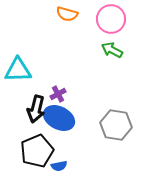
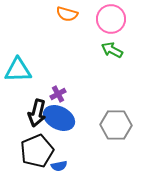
black arrow: moved 1 px right, 4 px down
gray hexagon: rotated 8 degrees counterclockwise
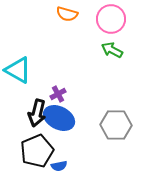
cyan triangle: rotated 32 degrees clockwise
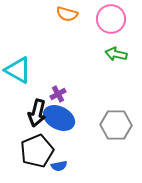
green arrow: moved 4 px right, 4 px down; rotated 15 degrees counterclockwise
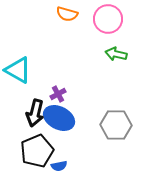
pink circle: moved 3 px left
black arrow: moved 2 px left
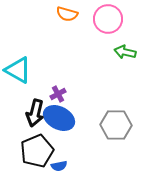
green arrow: moved 9 px right, 2 px up
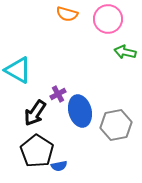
black arrow: rotated 20 degrees clockwise
blue ellipse: moved 21 px right, 7 px up; rotated 48 degrees clockwise
gray hexagon: rotated 12 degrees counterclockwise
black pentagon: rotated 16 degrees counterclockwise
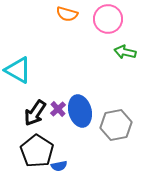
purple cross: moved 15 px down; rotated 14 degrees counterclockwise
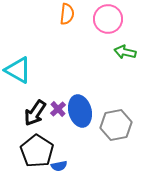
orange semicircle: rotated 100 degrees counterclockwise
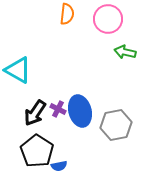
purple cross: rotated 21 degrees counterclockwise
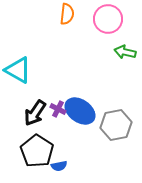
blue ellipse: rotated 40 degrees counterclockwise
